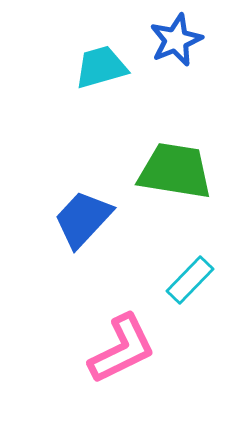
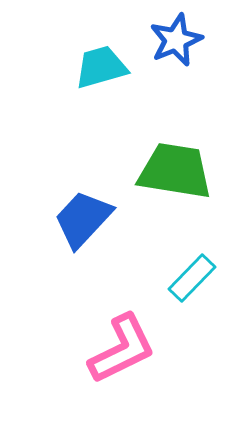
cyan rectangle: moved 2 px right, 2 px up
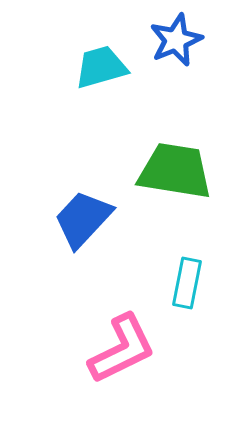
cyan rectangle: moved 5 px left, 5 px down; rotated 33 degrees counterclockwise
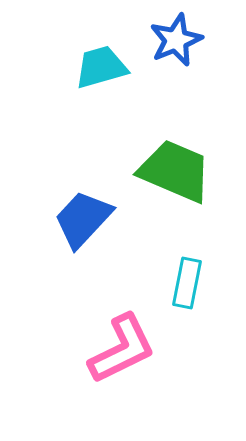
green trapezoid: rotated 14 degrees clockwise
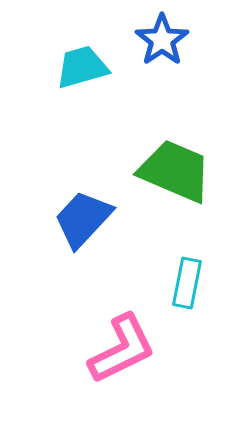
blue star: moved 14 px left; rotated 12 degrees counterclockwise
cyan trapezoid: moved 19 px left
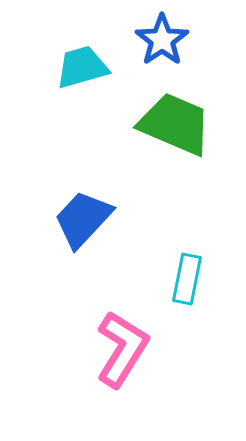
green trapezoid: moved 47 px up
cyan rectangle: moved 4 px up
pink L-shape: rotated 32 degrees counterclockwise
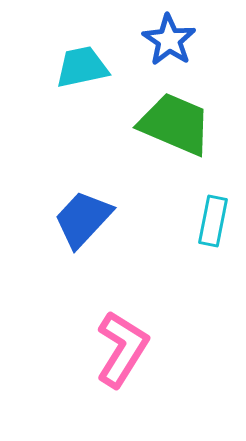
blue star: moved 7 px right; rotated 4 degrees counterclockwise
cyan trapezoid: rotated 4 degrees clockwise
cyan rectangle: moved 26 px right, 58 px up
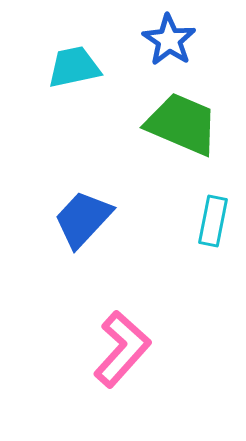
cyan trapezoid: moved 8 px left
green trapezoid: moved 7 px right
pink L-shape: rotated 10 degrees clockwise
